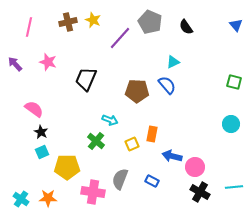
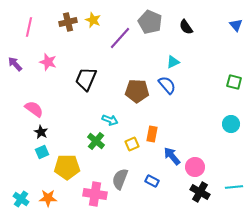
blue arrow: rotated 36 degrees clockwise
pink cross: moved 2 px right, 2 px down
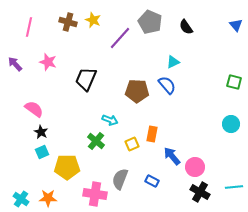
brown cross: rotated 30 degrees clockwise
